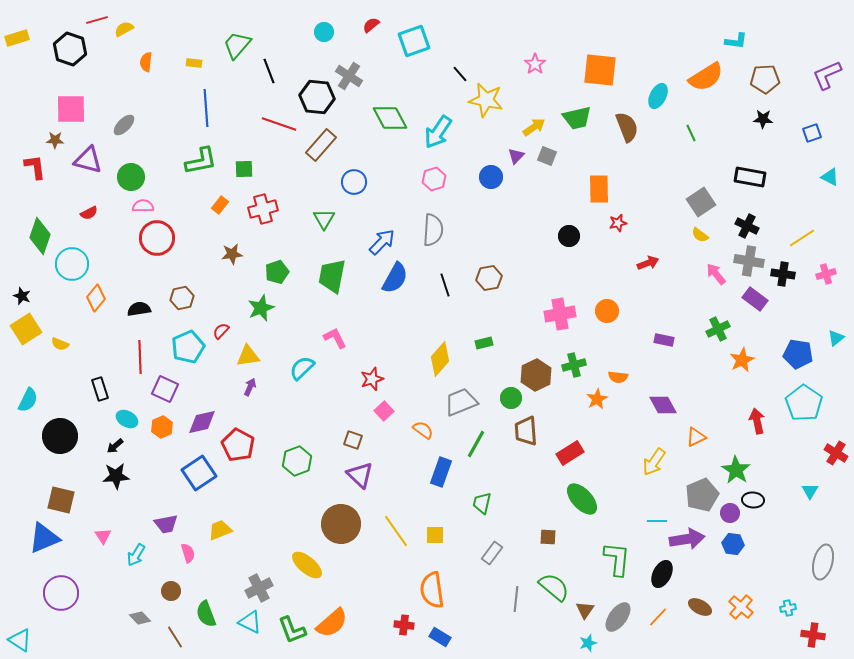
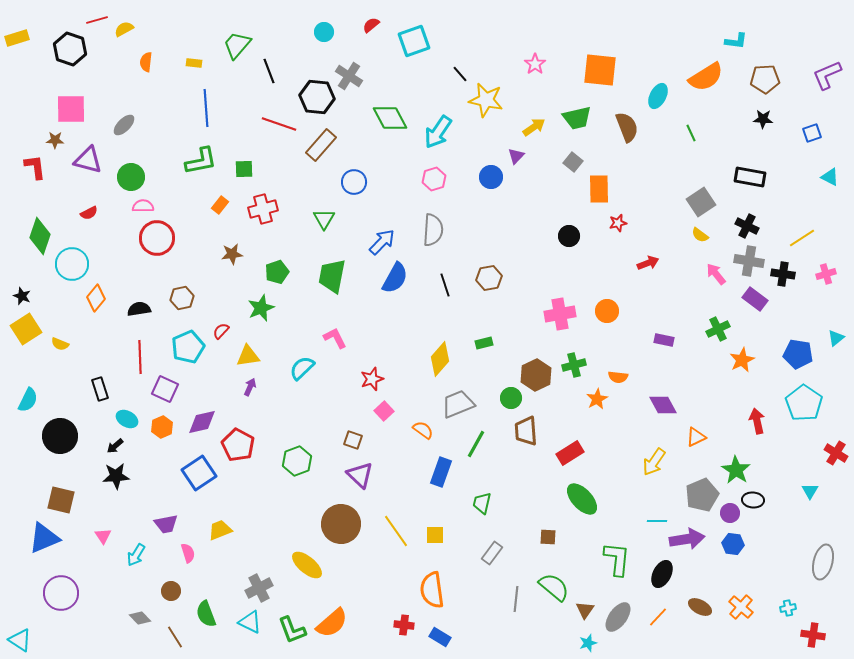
gray square at (547, 156): moved 26 px right, 6 px down; rotated 18 degrees clockwise
gray trapezoid at (461, 402): moved 3 px left, 2 px down
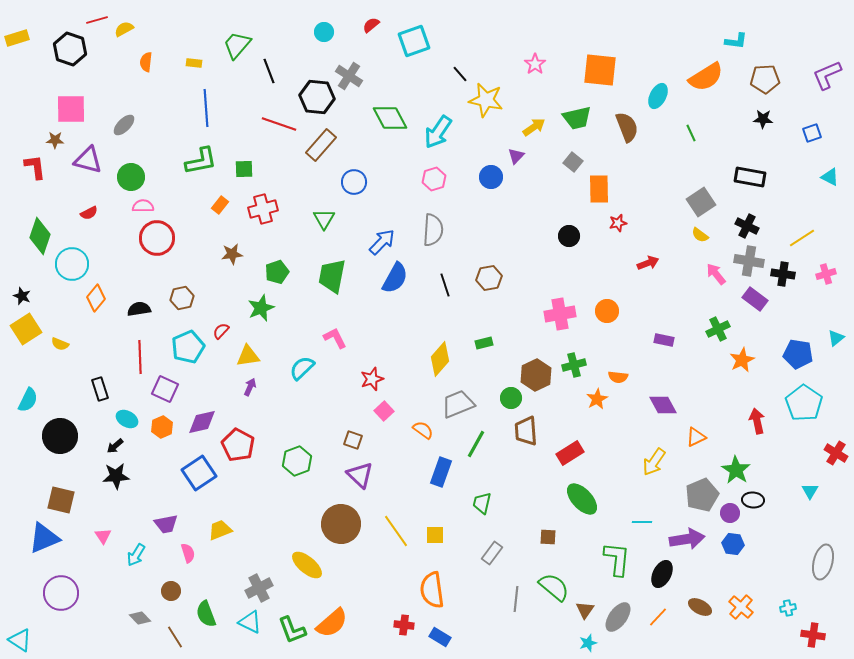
cyan line at (657, 521): moved 15 px left, 1 px down
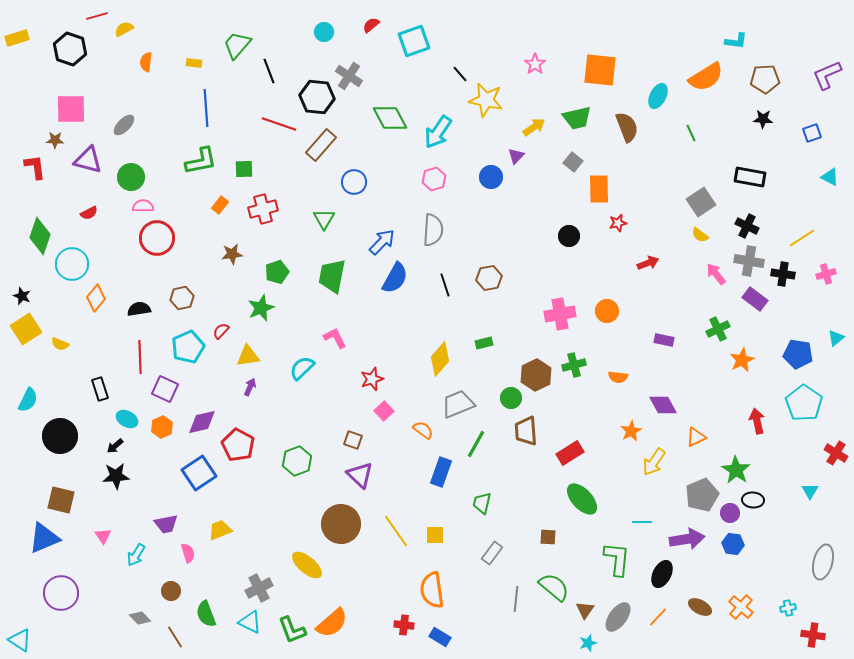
red line at (97, 20): moved 4 px up
orange star at (597, 399): moved 34 px right, 32 px down
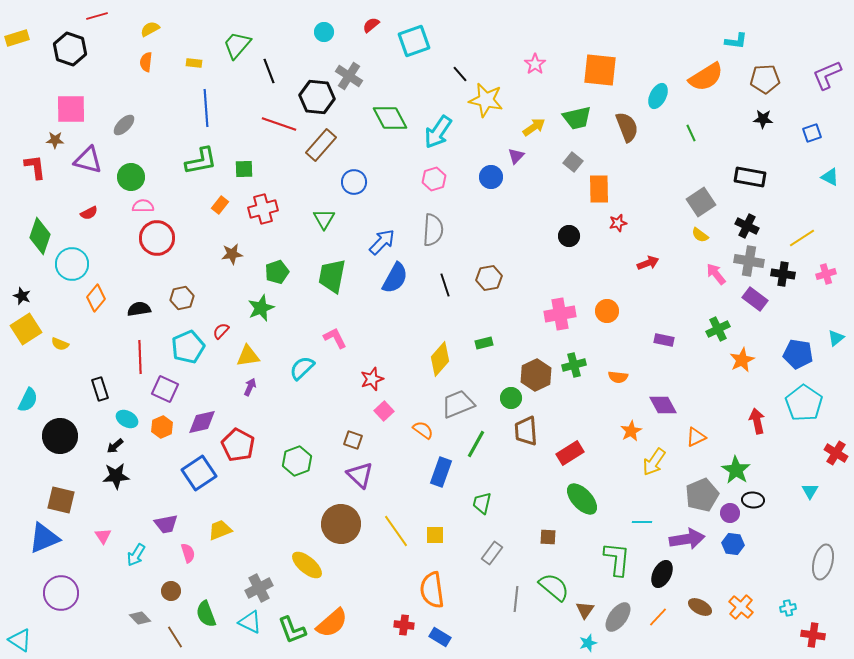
yellow semicircle at (124, 29): moved 26 px right
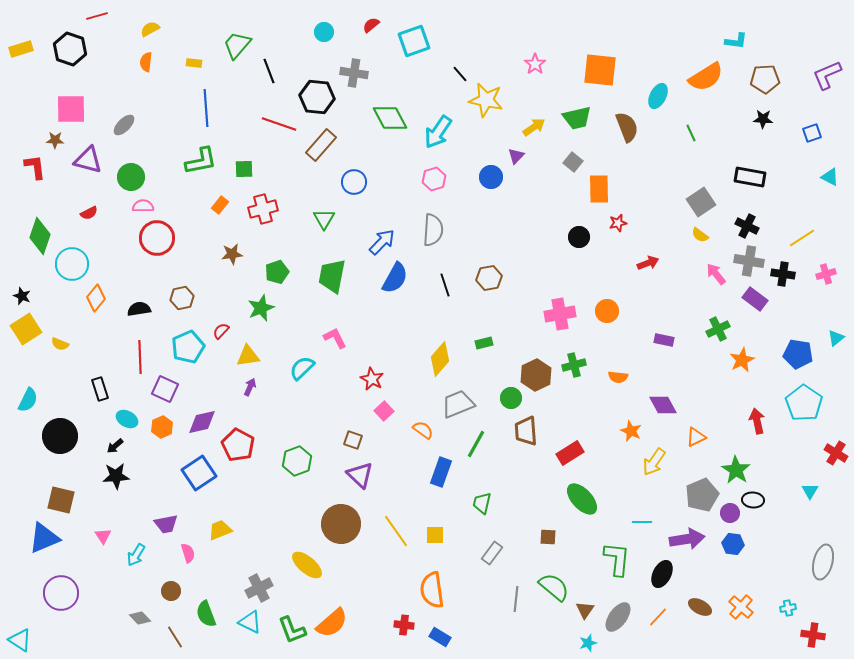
yellow rectangle at (17, 38): moved 4 px right, 11 px down
gray cross at (349, 76): moved 5 px right, 3 px up; rotated 24 degrees counterclockwise
black circle at (569, 236): moved 10 px right, 1 px down
red star at (372, 379): rotated 25 degrees counterclockwise
orange star at (631, 431): rotated 20 degrees counterclockwise
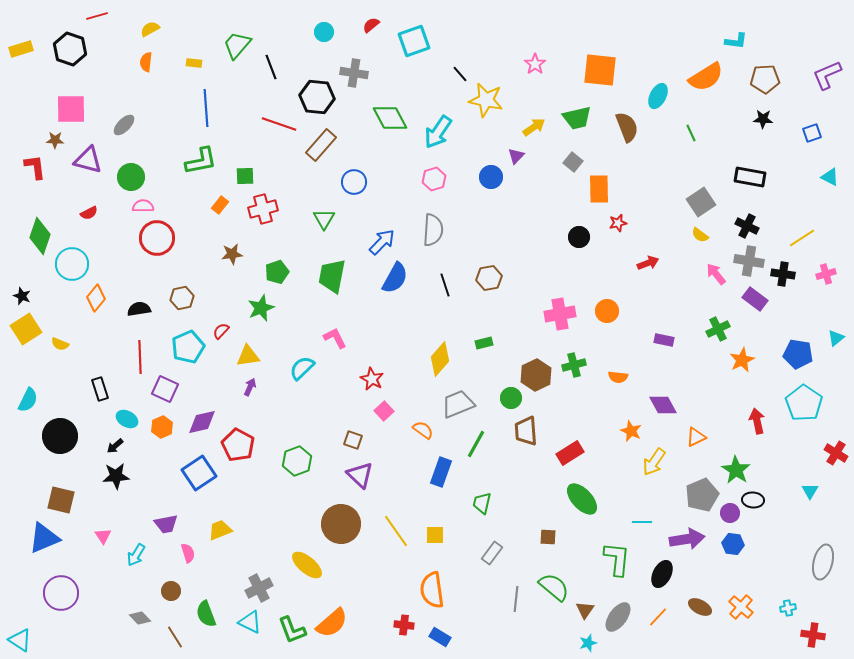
black line at (269, 71): moved 2 px right, 4 px up
green square at (244, 169): moved 1 px right, 7 px down
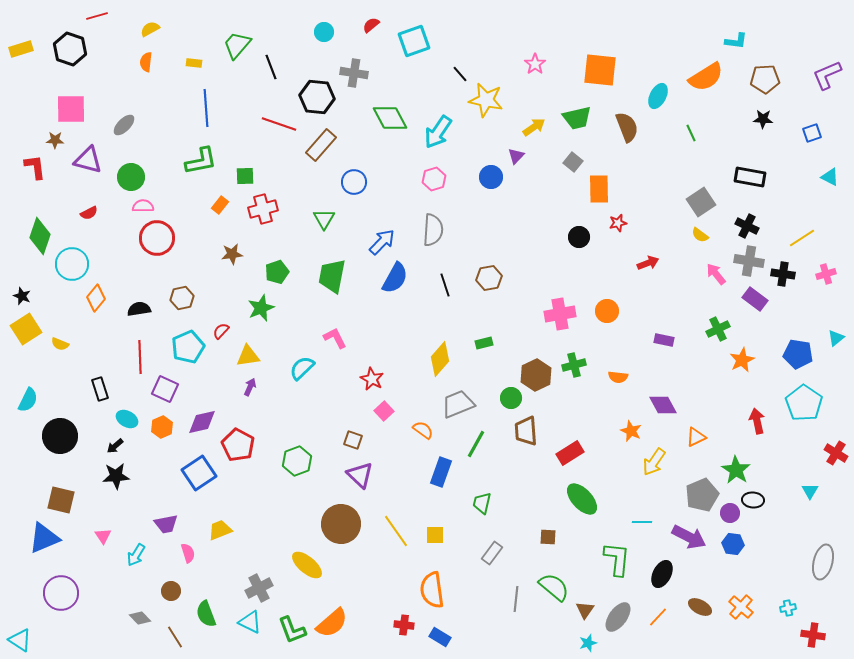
purple arrow at (687, 539): moved 2 px right, 2 px up; rotated 36 degrees clockwise
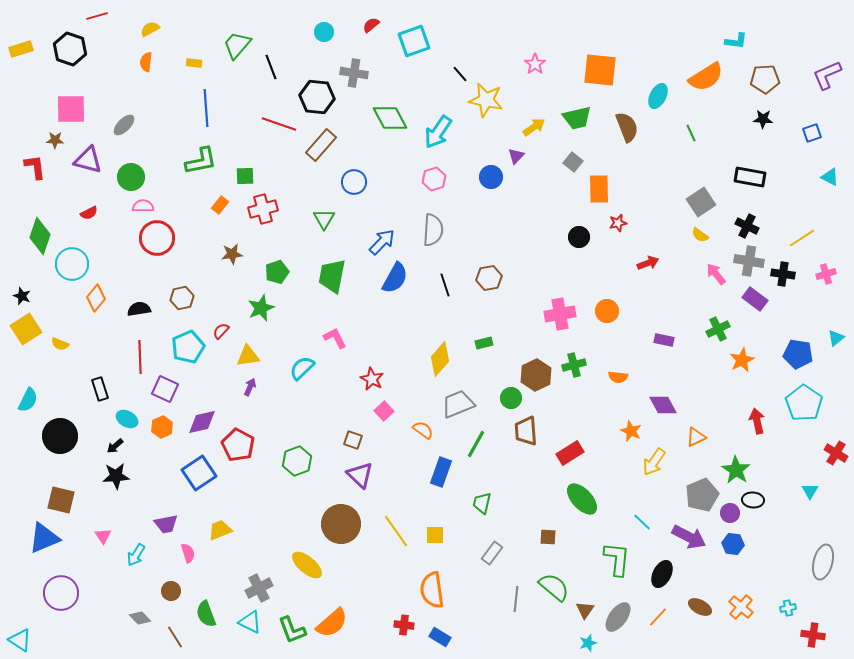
cyan line at (642, 522): rotated 42 degrees clockwise
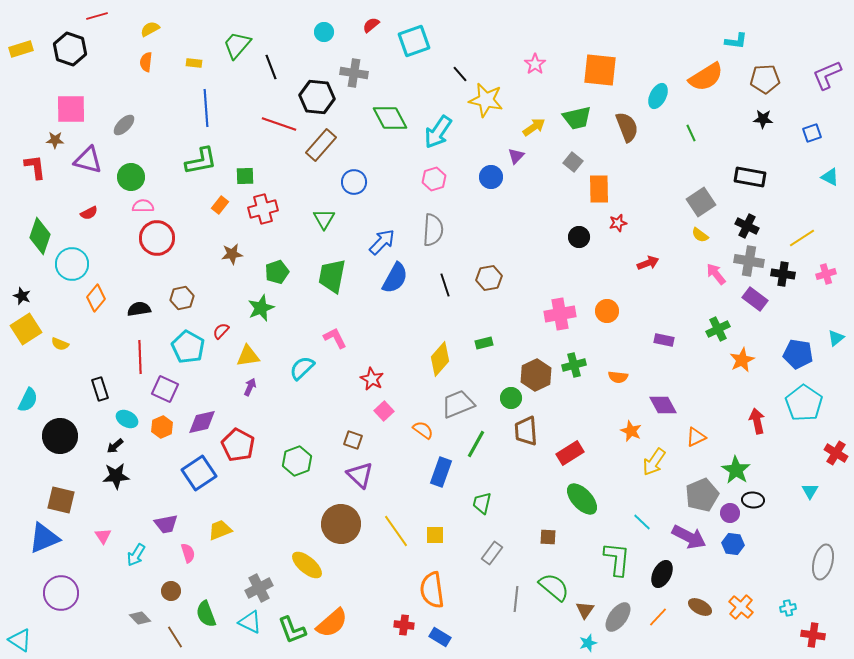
cyan pentagon at (188, 347): rotated 20 degrees counterclockwise
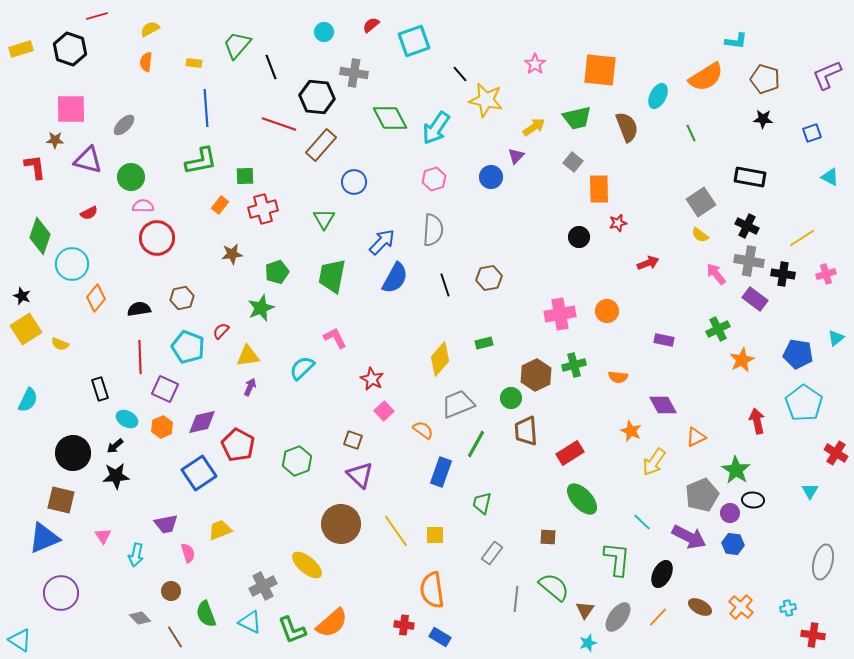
brown pentagon at (765, 79): rotated 20 degrees clockwise
cyan arrow at (438, 132): moved 2 px left, 4 px up
cyan pentagon at (188, 347): rotated 8 degrees counterclockwise
black circle at (60, 436): moved 13 px right, 17 px down
cyan arrow at (136, 555): rotated 20 degrees counterclockwise
gray cross at (259, 588): moved 4 px right, 2 px up
